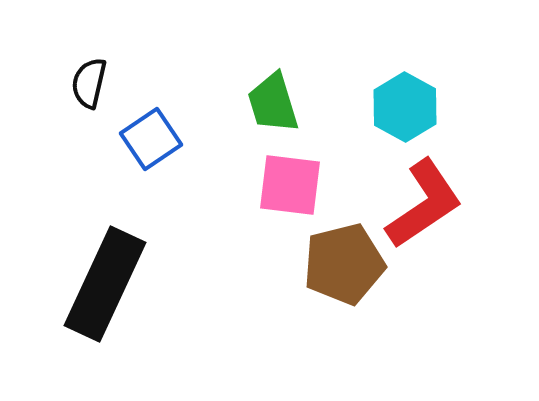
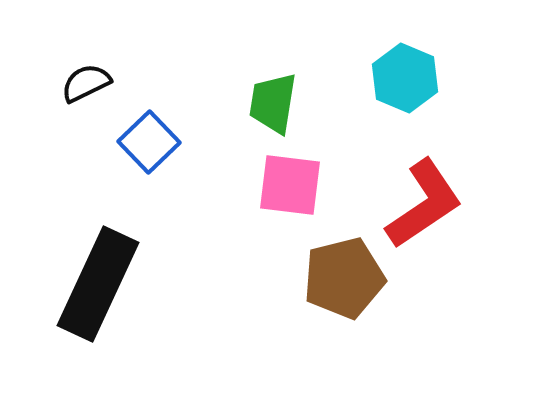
black semicircle: moved 3 px left; rotated 51 degrees clockwise
green trapezoid: rotated 26 degrees clockwise
cyan hexagon: moved 29 px up; rotated 6 degrees counterclockwise
blue square: moved 2 px left, 3 px down; rotated 10 degrees counterclockwise
brown pentagon: moved 14 px down
black rectangle: moved 7 px left
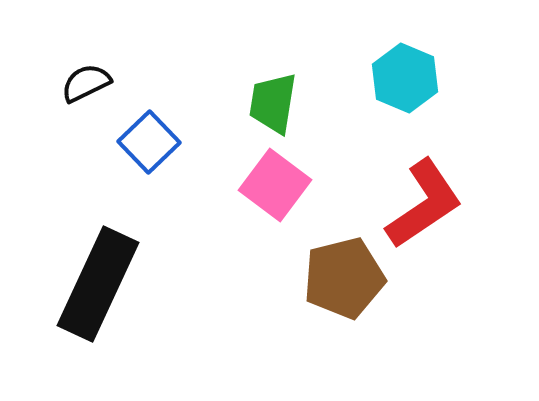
pink square: moved 15 px left; rotated 30 degrees clockwise
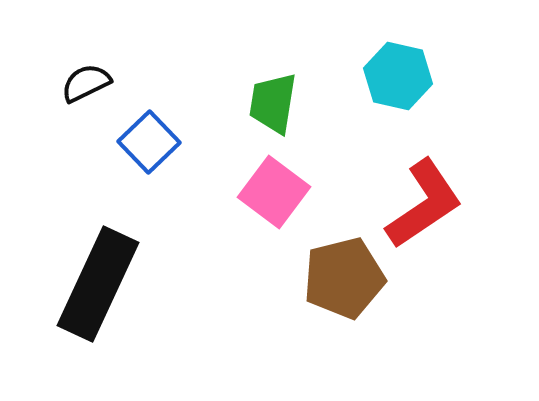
cyan hexagon: moved 7 px left, 2 px up; rotated 10 degrees counterclockwise
pink square: moved 1 px left, 7 px down
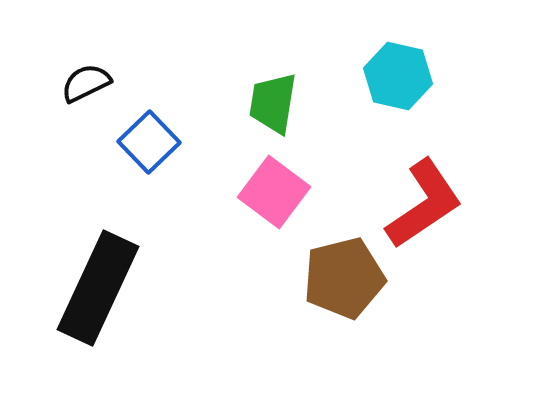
black rectangle: moved 4 px down
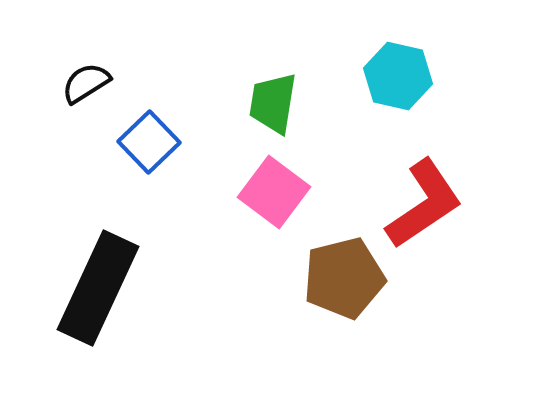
black semicircle: rotated 6 degrees counterclockwise
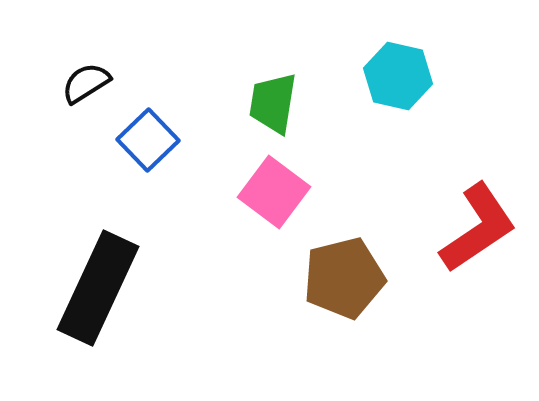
blue square: moved 1 px left, 2 px up
red L-shape: moved 54 px right, 24 px down
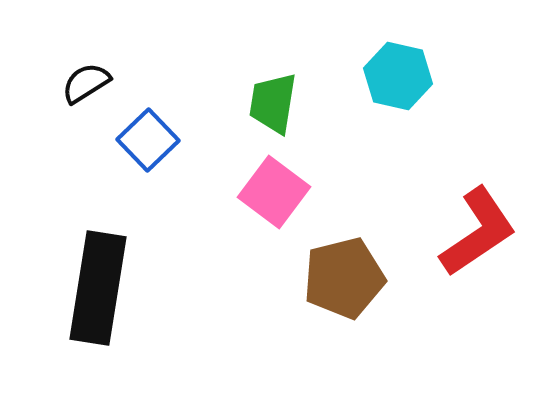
red L-shape: moved 4 px down
black rectangle: rotated 16 degrees counterclockwise
